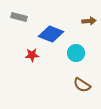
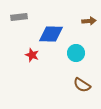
gray rectangle: rotated 21 degrees counterclockwise
blue diamond: rotated 20 degrees counterclockwise
red star: rotated 24 degrees clockwise
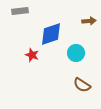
gray rectangle: moved 1 px right, 6 px up
blue diamond: rotated 20 degrees counterclockwise
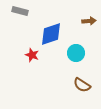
gray rectangle: rotated 21 degrees clockwise
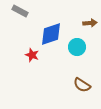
gray rectangle: rotated 14 degrees clockwise
brown arrow: moved 1 px right, 2 px down
cyan circle: moved 1 px right, 6 px up
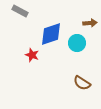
cyan circle: moved 4 px up
brown semicircle: moved 2 px up
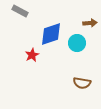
red star: rotated 24 degrees clockwise
brown semicircle: rotated 24 degrees counterclockwise
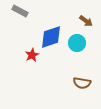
brown arrow: moved 4 px left, 2 px up; rotated 40 degrees clockwise
blue diamond: moved 3 px down
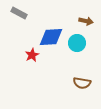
gray rectangle: moved 1 px left, 2 px down
brown arrow: rotated 24 degrees counterclockwise
blue diamond: rotated 15 degrees clockwise
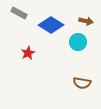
blue diamond: moved 12 px up; rotated 35 degrees clockwise
cyan circle: moved 1 px right, 1 px up
red star: moved 4 px left, 2 px up
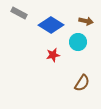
red star: moved 25 px right, 2 px down; rotated 16 degrees clockwise
brown semicircle: rotated 66 degrees counterclockwise
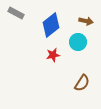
gray rectangle: moved 3 px left
blue diamond: rotated 70 degrees counterclockwise
